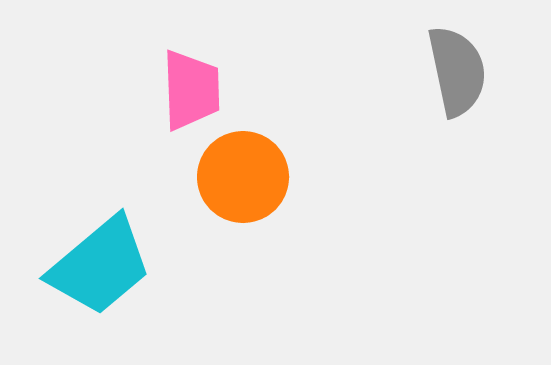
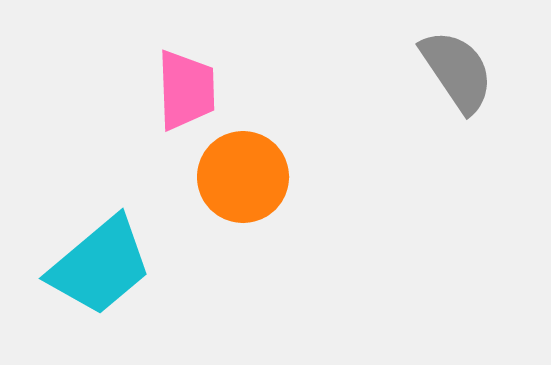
gray semicircle: rotated 22 degrees counterclockwise
pink trapezoid: moved 5 px left
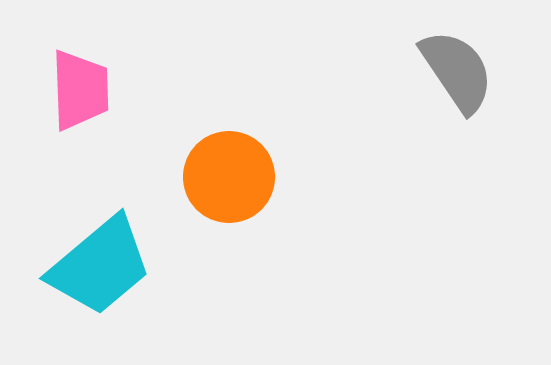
pink trapezoid: moved 106 px left
orange circle: moved 14 px left
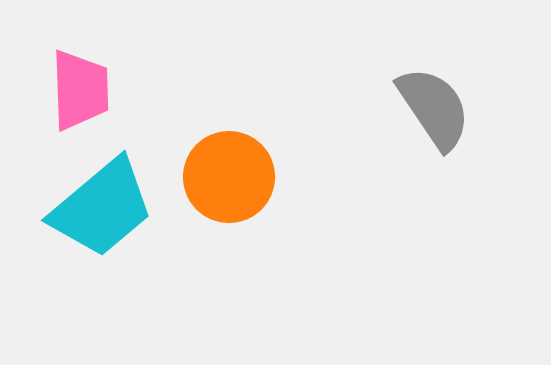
gray semicircle: moved 23 px left, 37 px down
cyan trapezoid: moved 2 px right, 58 px up
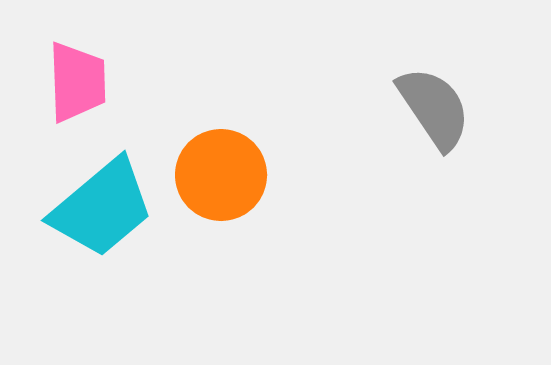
pink trapezoid: moved 3 px left, 8 px up
orange circle: moved 8 px left, 2 px up
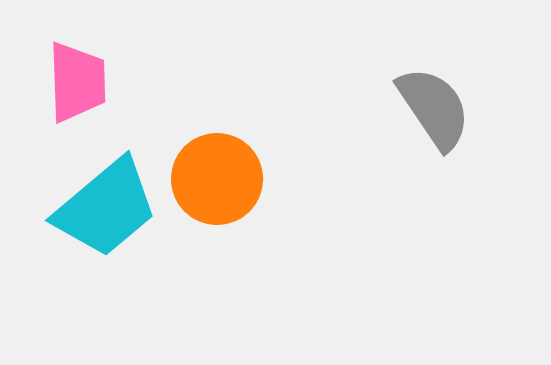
orange circle: moved 4 px left, 4 px down
cyan trapezoid: moved 4 px right
